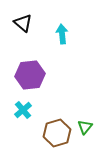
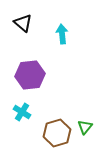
cyan cross: moved 1 px left, 2 px down; rotated 18 degrees counterclockwise
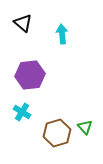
green triangle: rotated 21 degrees counterclockwise
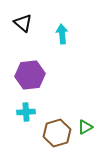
cyan cross: moved 4 px right; rotated 36 degrees counterclockwise
green triangle: rotated 42 degrees clockwise
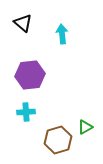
brown hexagon: moved 1 px right, 7 px down
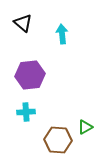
brown hexagon: rotated 20 degrees clockwise
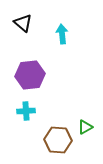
cyan cross: moved 1 px up
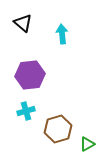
cyan cross: rotated 12 degrees counterclockwise
green triangle: moved 2 px right, 17 px down
brown hexagon: moved 11 px up; rotated 20 degrees counterclockwise
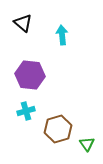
cyan arrow: moved 1 px down
purple hexagon: rotated 12 degrees clockwise
green triangle: rotated 35 degrees counterclockwise
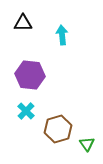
black triangle: rotated 42 degrees counterclockwise
cyan cross: rotated 30 degrees counterclockwise
